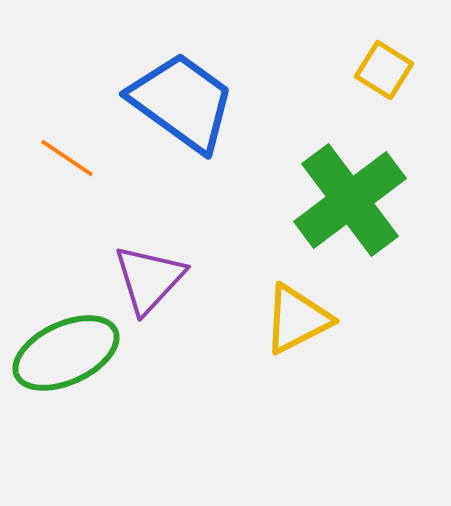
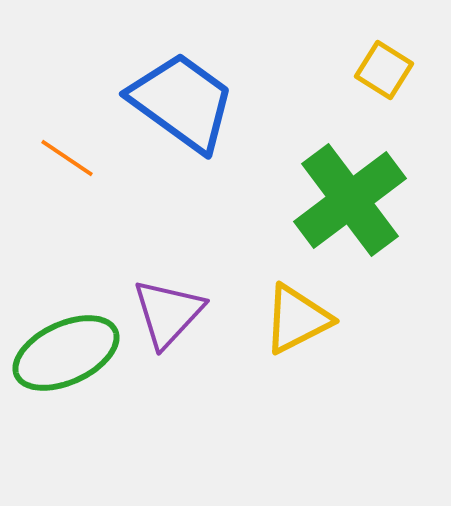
purple triangle: moved 19 px right, 34 px down
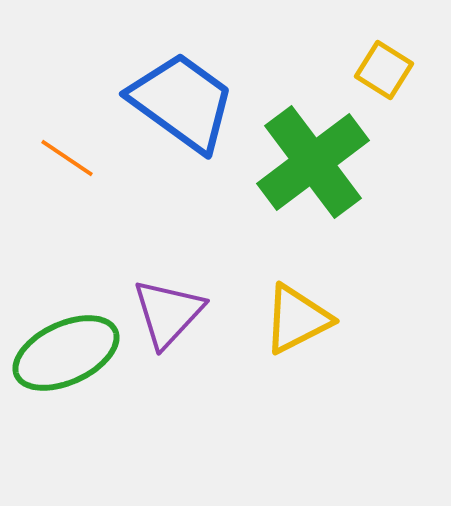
green cross: moved 37 px left, 38 px up
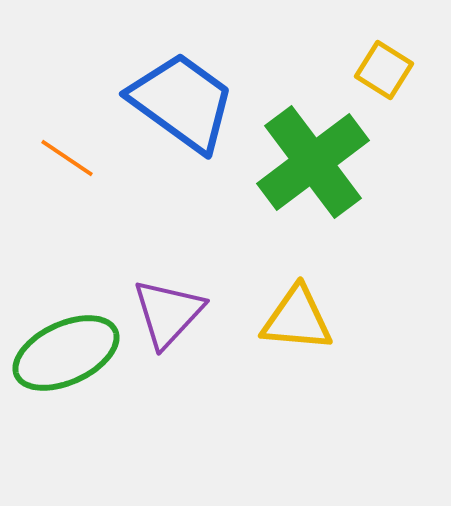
yellow triangle: rotated 32 degrees clockwise
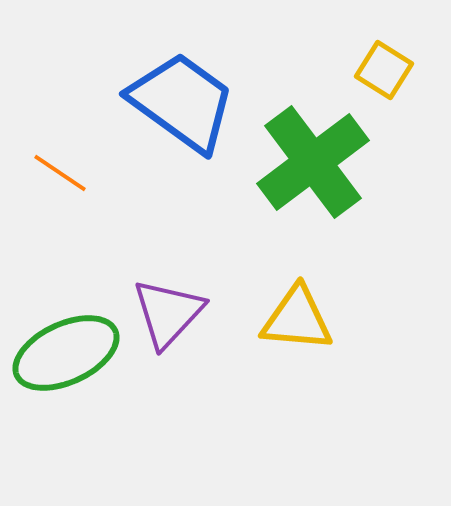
orange line: moved 7 px left, 15 px down
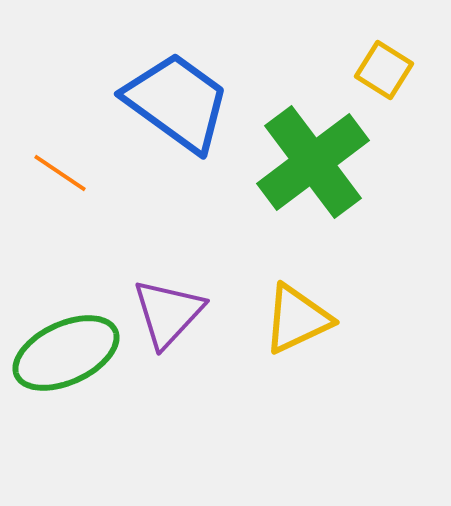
blue trapezoid: moved 5 px left
yellow triangle: rotated 30 degrees counterclockwise
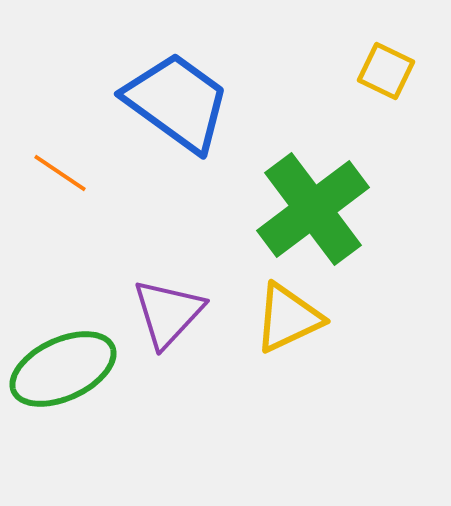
yellow square: moved 2 px right, 1 px down; rotated 6 degrees counterclockwise
green cross: moved 47 px down
yellow triangle: moved 9 px left, 1 px up
green ellipse: moved 3 px left, 16 px down
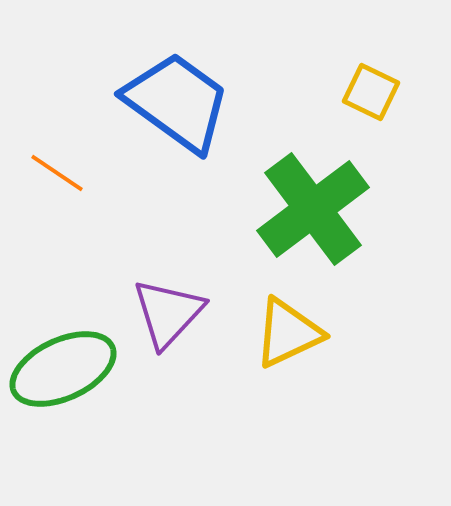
yellow square: moved 15 px left, 21 px down
orange line: moved 3 px left
yellow triangle: moved 15 px down
